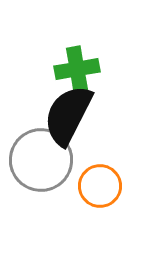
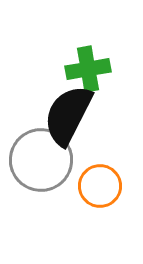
green cross: moved 11 px right
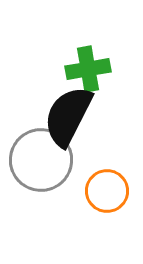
black semicircle: moved 1 px down
orange circle: moved 7 px right, 5 px down
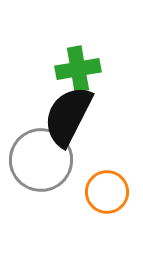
green cross: moved 10 px left
orange circle: moved 1 px down
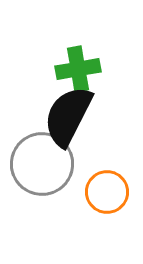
gray circle: moved 1 px right, 4 px down
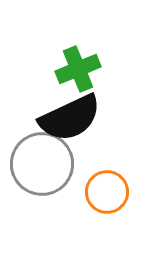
green cross: rotated 12 degrees counterclockwise
black semicircle: moved 2 px right, 2 px down; rotated 142 degrees counterclockwise
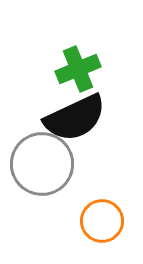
black semicircle: moved 5 px right
orange circle: moved 5 px left, 29 px down
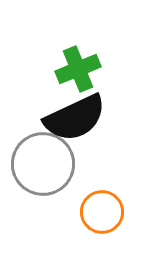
gray circle: moved 1 px right
orange circle: moved 9 px up
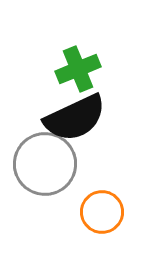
gray circle: moved 2 px right
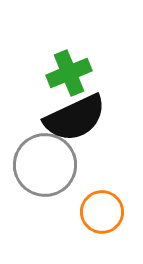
green cross: moved 9 px left, 4 px down
gray circle: moved 1 px down
